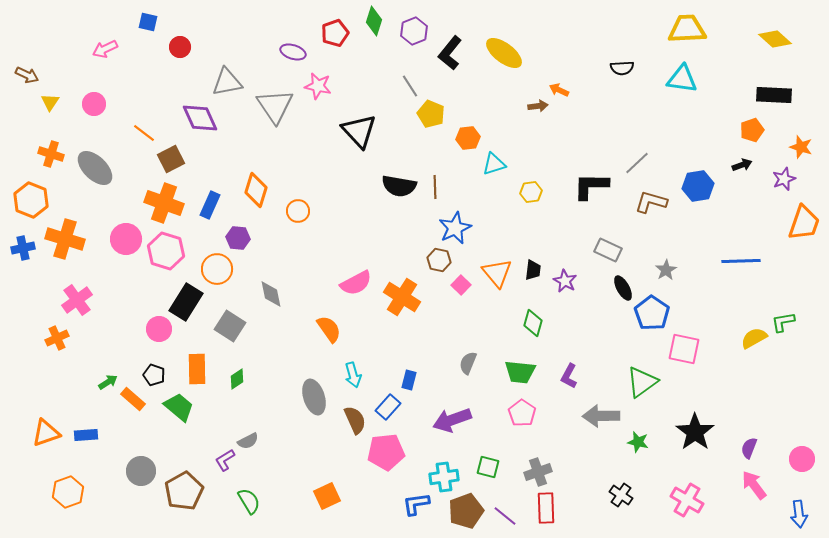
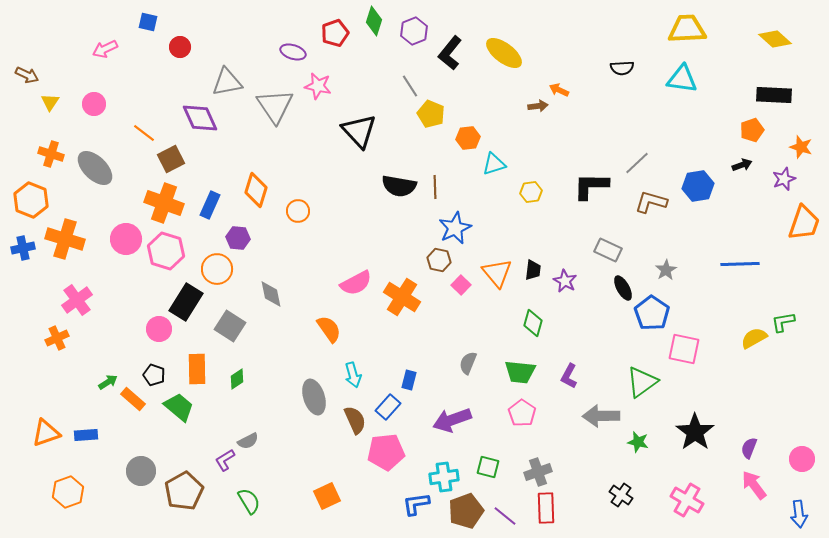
blue line at (741, 261): moved 1 px left, 3 px down
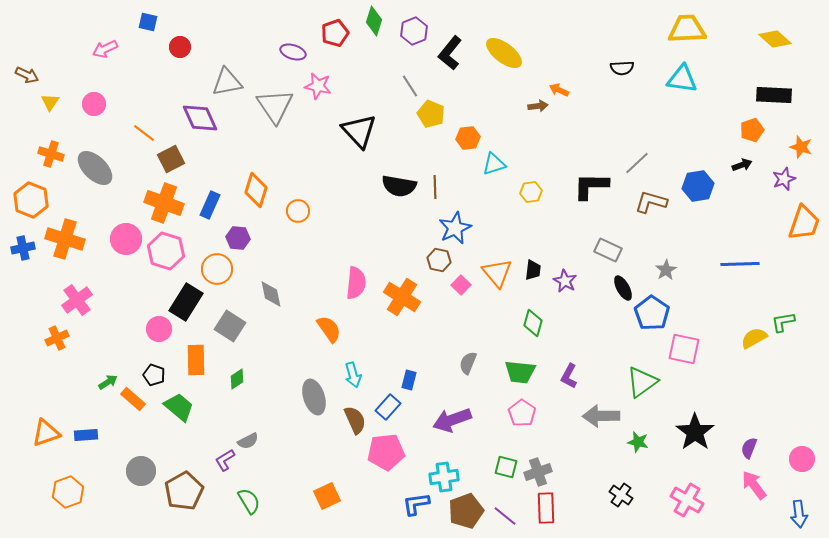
pink semicircle at (356, 283): rotated 56 degrees counterclockwise
orange rectangle at (197, 369): moved 1 px left, 9 px up
green square at (488, 467): moved 18 px right
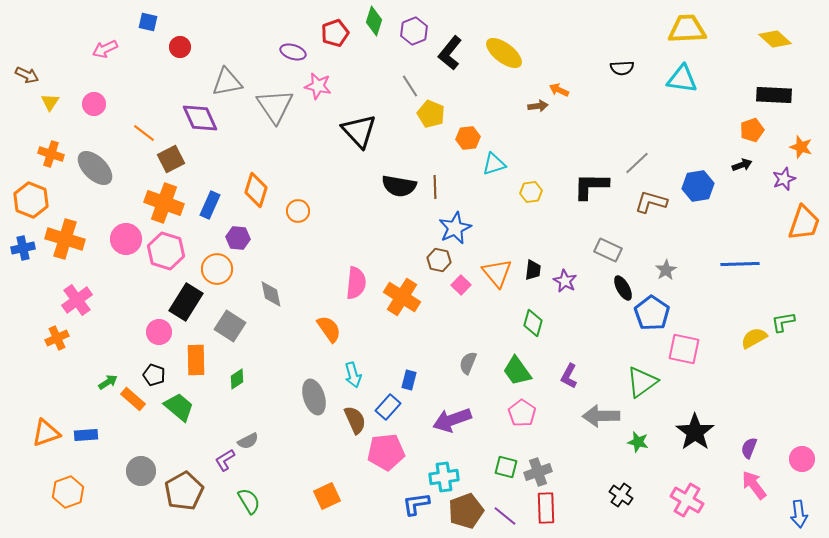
pink circle at (159, 329): moved 3 px down
green trapezoid at (520, 372): moved 3 px left, 1 px up; rotated 48 degrees clockwise
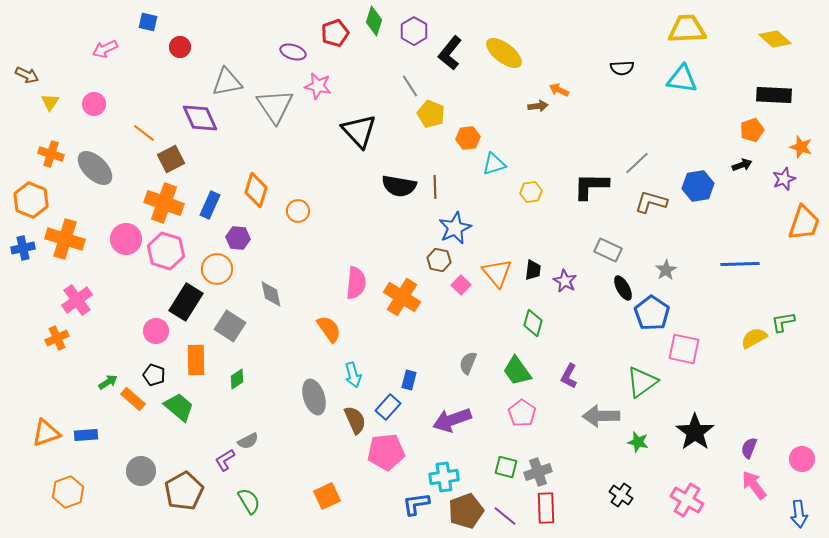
purple hexagon at (414, 31): rotated 8 degrees counterclockwise
pink circle at (159, 332): moved 3 px left, 1 px up
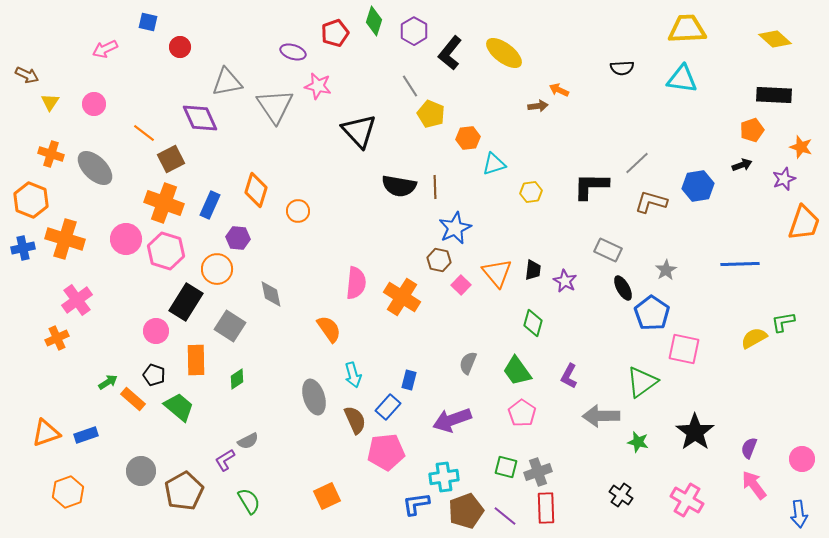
blue rectangle at (86, 435): rotated 15 degrees counterclockwise
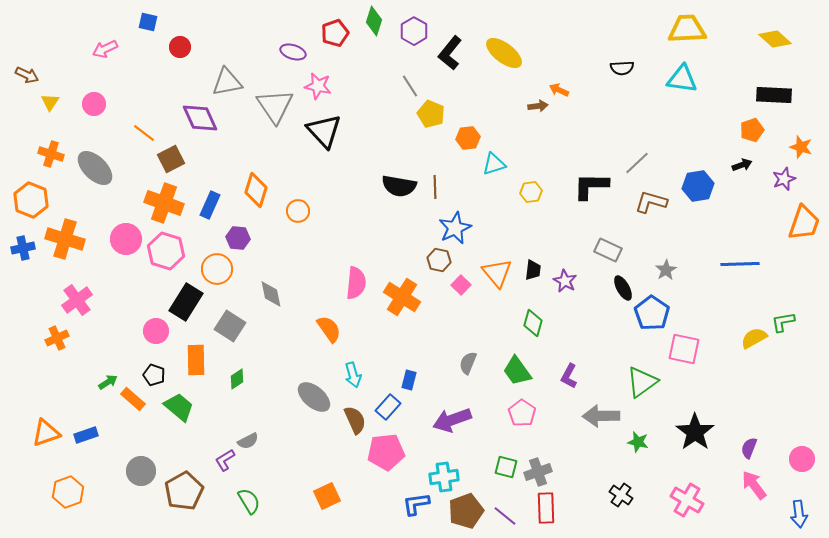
black triangle at (359, 131): moved 35 px left
gray ellipse at (314, 397): rotated 32 degrees counterclockwise
